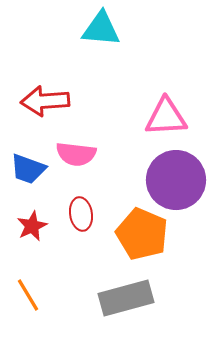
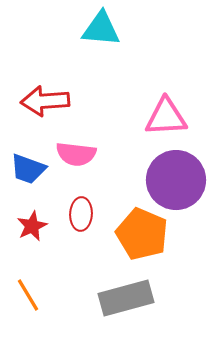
red ellipse: rotated 12 degrees clockwise
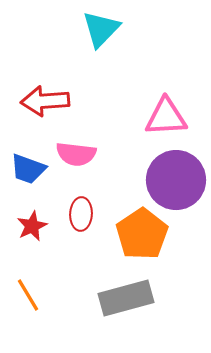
cyan triangle: rotated 51 degrees counterclockwise
orange pentagon: rotated 15 degrees clockwise
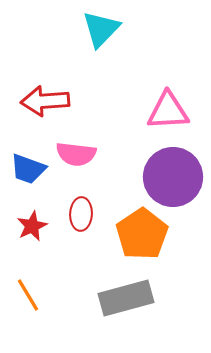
pink triangle: moved 2 px right, 6 px up
purple circle: moved 3 px left, 3 px up
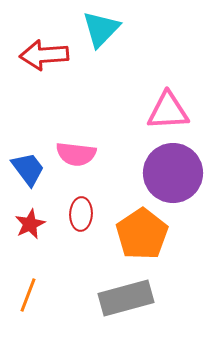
red arrow: moved 1 px left, 46 px up
blue trapezoid: rotated 147 degrees counterclockwise
purple circle: moved 4 px up
red star: moved 2 px left, 2 px up
orange line: rotated 52 degrees clockwise
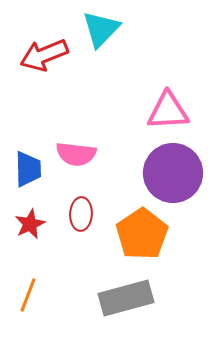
red arrow: rotated 18 degrees counterclockwise
blue trapezoid: rotated 36 degrees clockwise
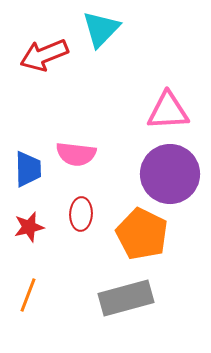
purple circle: moved 3 px left, 1 px down
red star: moved 1 px left, 3 px down; rotated 12 degrees clockwise
orange pentagon: rotated 12 degrees counterclockwise
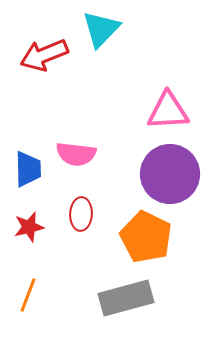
orange pentagon: moved 4 px right, 3 px down
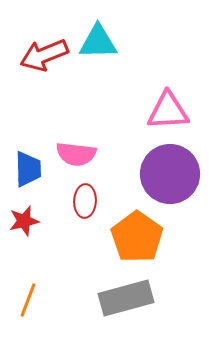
cyan triangle: moved 3 px left, 13 px down; rotated 45 degrees clockwise
red ellipse: moved 4 px right, 13 px up
red star: moved 5 px left, 6 px up
orange pentagon: moved 9 px left; rotated 9 degrees clockwise
orange line: moved 5 px down
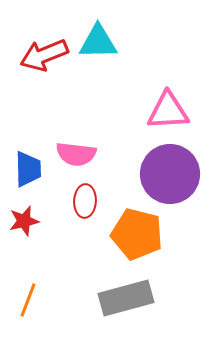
orange pentagon: moved 3 px up; rotated 21 degrees counterclockwise
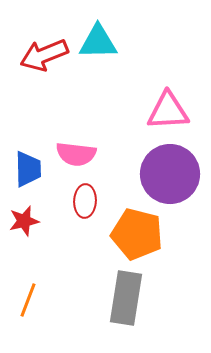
gray rectangle: rotated 66 degrees counterclockwise
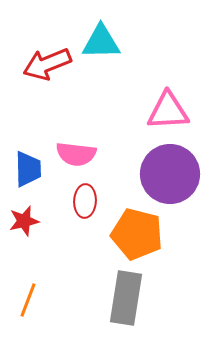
cyan triangle: moved 3 px right
red arrow: moved 3 px right, 9 px down
